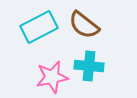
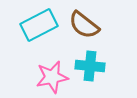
cyan rectangle: moved 2 px up
cyan cross: moved 1 px right
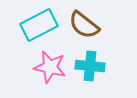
pink star: moved 2 px left, 10 px up; rotated 24 degrees clockwise
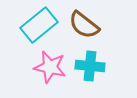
cyan rectangle: rotated 12 degrees counterclockwise
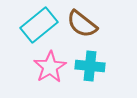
brown semicircle: moved 2 px left, 1 px up
pink star: rotated 28 degrees clockwise
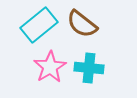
cyan cross: moved 1 px left, 2 px down
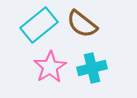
cyan cross: moved 3 px right; rotated 20 degrees counterclockwise
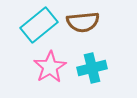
brown semicircle: moved 1 px right, 2 px up; rotated 44 degrees counterclockwise
